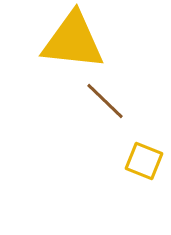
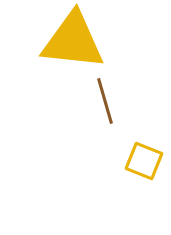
brown line: rotated 30 degrees clockwise
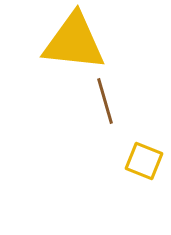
yellow triangle: moved 1 px right, 1 px down
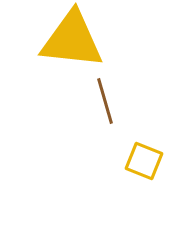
yellow triangle: moved 2 px left, 2 px up
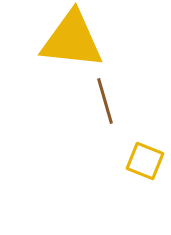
yellow square: moved 1 px right
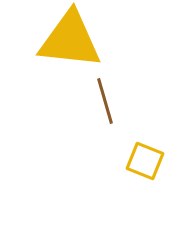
yellow triangle: moved 2 px left
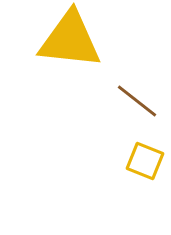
brown line: moved 32 px right; rotated 36 degrees counterclockwise
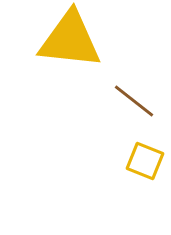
brown line: moved 3 px left
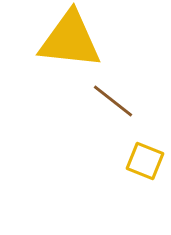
brown line: moved 21 px left
